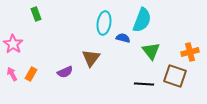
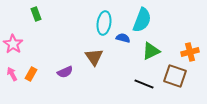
green triangle: rotated 42 degrees clockwise
brown triangle: moved 3 px right, 1 px up; rotated 12 degrees counterclockwise
black line: rotated 18 degrees clockwise
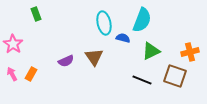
cyan ellipse: rotated 20 degrees counterclockwise
purple semicircle: moved 1 px right, 11 px up
black line: moved 2 px left, 4 px up
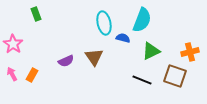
orange rectangle: moved 1 px right, 1 px down
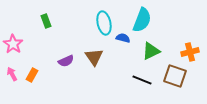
green rectangle: moved 10 px right, 7 px down
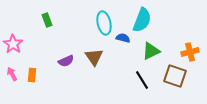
green rectangle: moved 1 px right, 1 px up
orange rectangle: rotated 24 degrees counterclockwise
black line: rotated 36 degrees clockwise
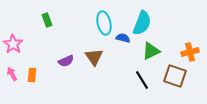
cyan semicircle: moved 3 px down
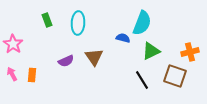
cyan ellipse: moved 26 px left; rotated 15 degrees clockwise
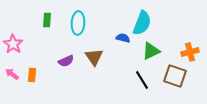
green rectangle: rotated 24 degrees clockwise
pink arrow: rotated 24 degrees counterclockwise
